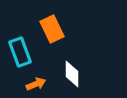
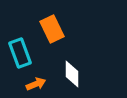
cyan rectangle: moved 1 px down
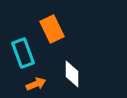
cyan rectangle: moved 3 px right
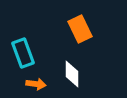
orange rectangle: moved 28 px right
orange arrow: rotated 30 degrees clockwise
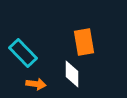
orange rectangle: moved 4 px right, 13 px down; rotated 16 degrees clockwise
cyan rectangle: rotated 24 degrees counterclockwise
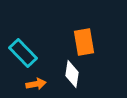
white diamond: rotated 8 degrees clockwise
orange arrow: rotated 18 degrees counterclockwise
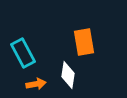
cyan rectangle: rotated 16 degrees clockwise
white diamond: moved 4 px left, 1 px down
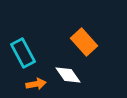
orange rectangle: rotated 32 degrees counterclockwise
white diamond: rotated 44 degrees counterclockwise
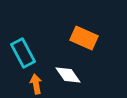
orange rectangle: moved 4 px up; rotated 24 degrees counterclockwise
orange arrow: rotated 90 degrees counterclockwise
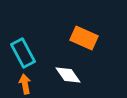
orange arrow: moved 11 px left
